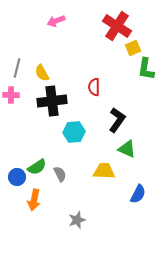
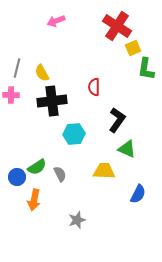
cyan hexagon: moved 2 px down
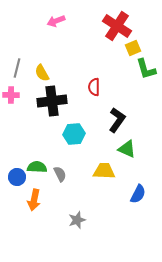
green L-shape: rotated 25 degrees counterclockwise
green semicircle: rotated 144 degrees counterclockwise
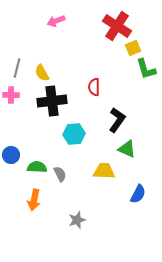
blue circle: moved 6 px left, 22 px up
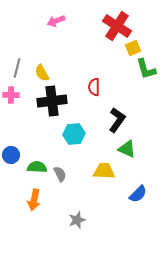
blue semicircle: rotated 18 degrees clockwise
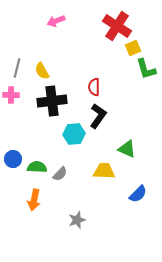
yellow semicircle: moved 2 px up
black L-shape: moved 19 px left, 4 px up
blue circle: moved 2 px right, 4 px down
gray semicircle: rotated 70 degrees clockwise
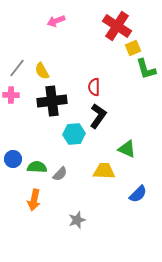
gray line: rotated 24 degrees clockwise
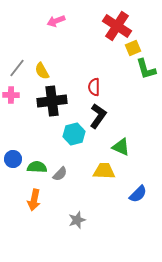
cyan hexagon: rotated 10 degrees counterclockwise
green triangle: moved 6 px left, 2 px up
